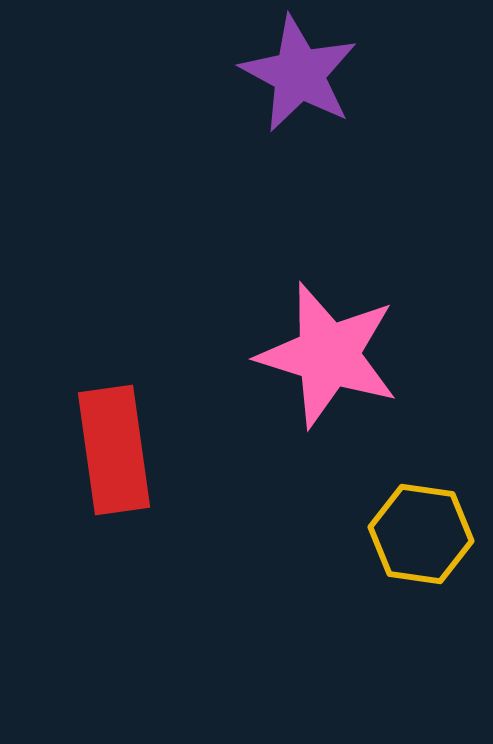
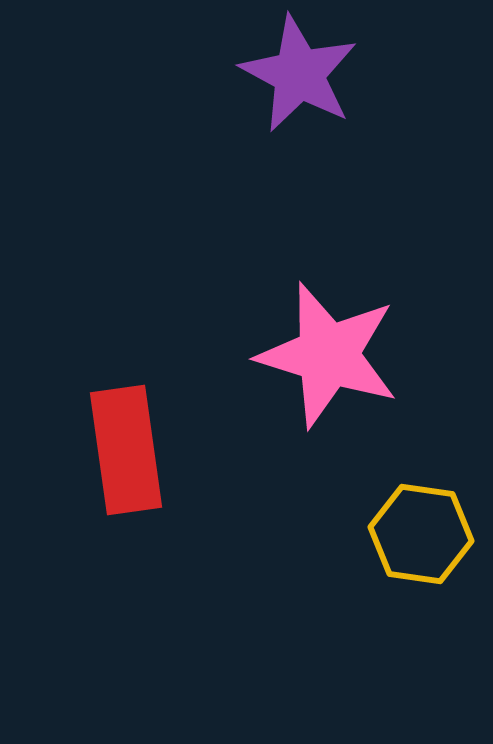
red rectangle: moved 12 px right
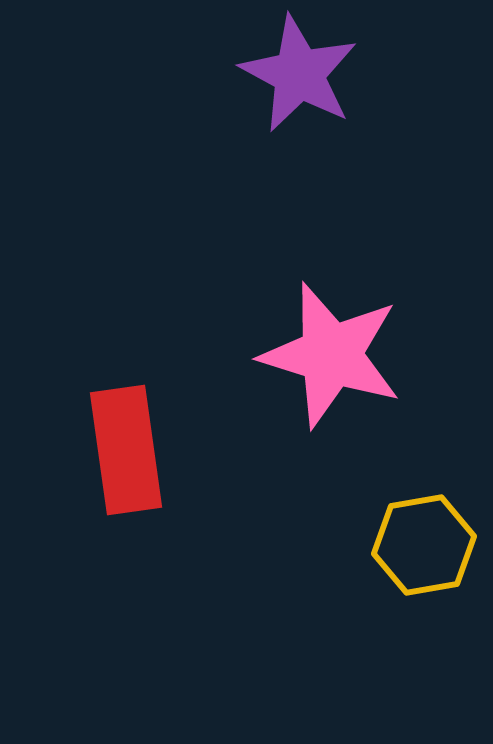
pink star: moved 3 px right
yellow hexagon: moved 3 px right, 11 px down; rotated 18 degrees counterclockwise
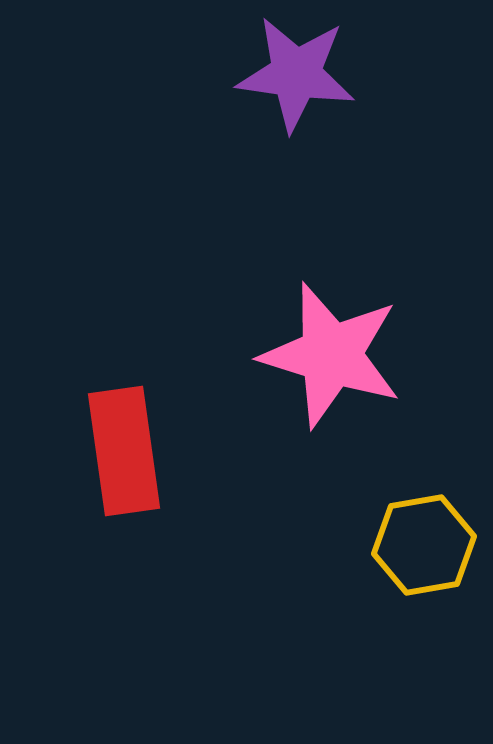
purple star: moved 3 px left; rotated 20 degrees counterclockwise
red rectangle: moved 2 px left, 1 px down
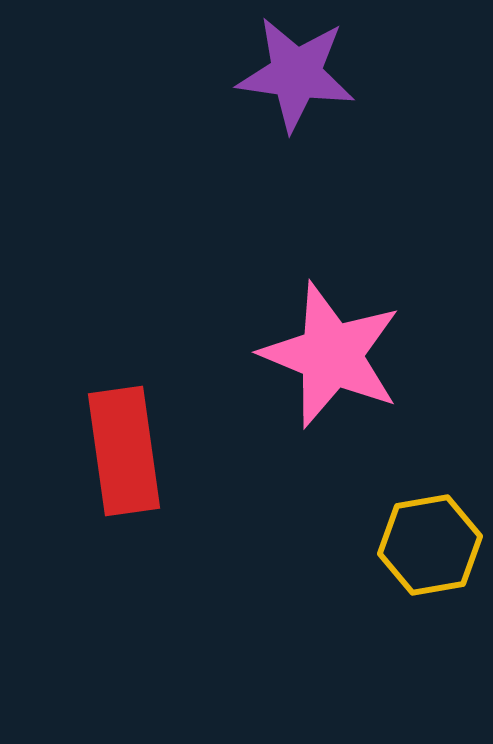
pink star: rotated 5 degrees clockwise
yellow hexagon: moved 6 px right
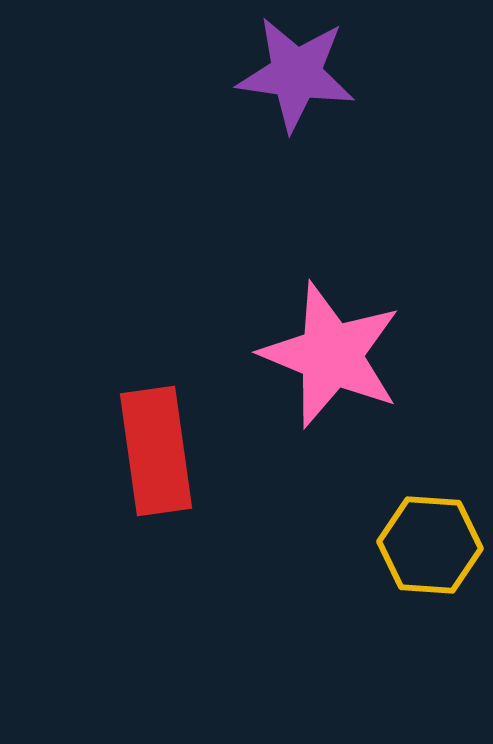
red rectangle: moved 32 px right
yellow hexagon: rotated 14 degrees clockwise
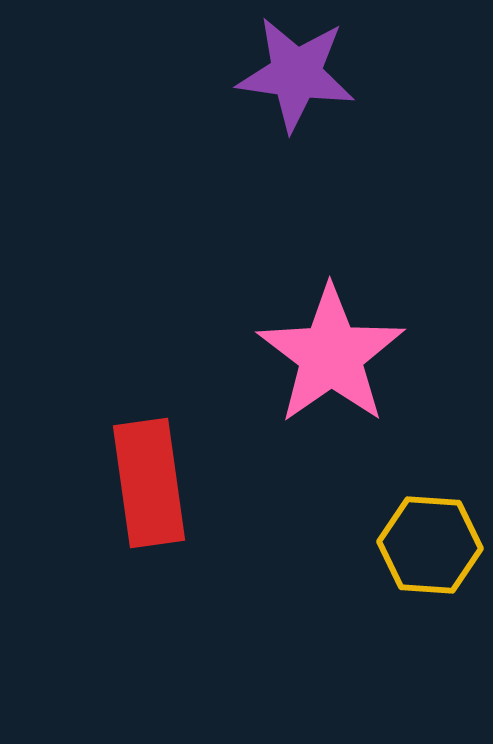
pink star: rotated 15 degrees clockwise
red rectangle: moved 7 px left, 32 px down
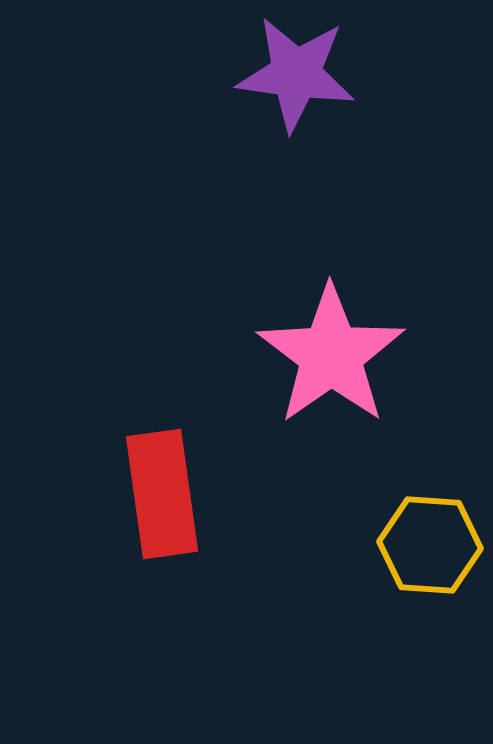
red rectangle: moved 13 px right, 11 px down
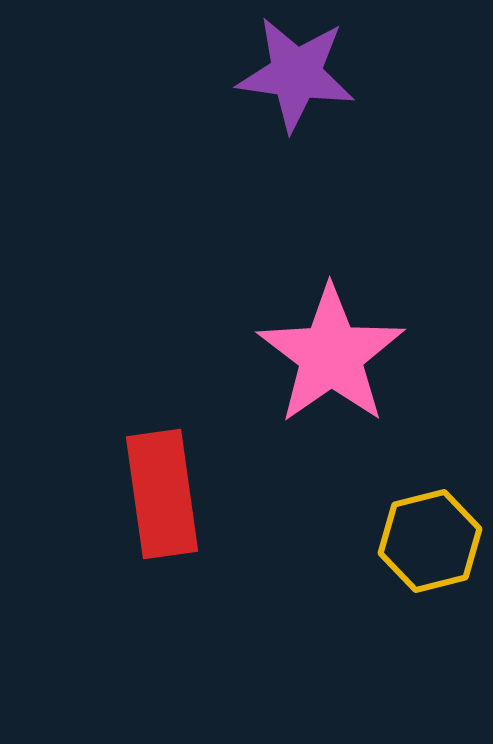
yellow hexagon: moved 4 px up; rotated 18 degrees counterclockwise
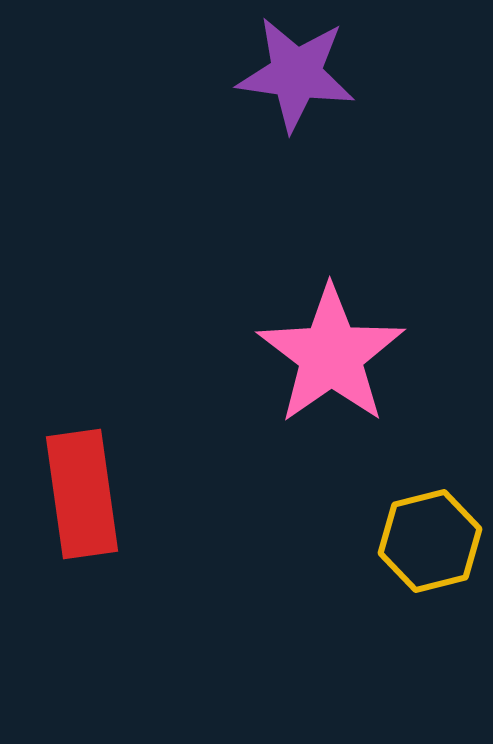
red rectangle: moved 80 px left
